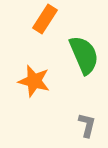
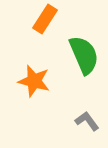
gray L-shape: moved 4 px up; rotated 50 degrees counterclockwise
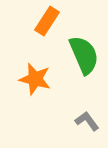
orange rectangle: moved 2 px right, 2 px down
orange star: moved 1 px right, 2 px up
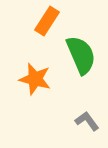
green semicircle: moved 3 px left
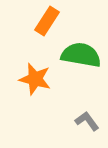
green semicircle: rotated 57 degrees counterclockwise
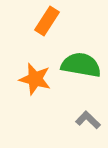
green semicircle: moved 10 px down
gray L-shape: moved 1 px right, 1 px up; rotated 10 degrees counterclockwise
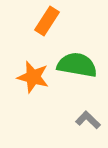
green semicircle: moved 4 px left
orange star: moved 2 px left, 2 px up
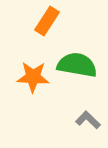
orange star: rotated 12 degrees counterclockwise
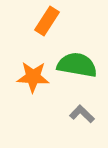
gray L-shape: moved 6 px left, 6 px up
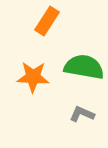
green semicircle: moved 7 px right, 2 px down
gray L-shape: rotated 20 degrees counterclockwise
